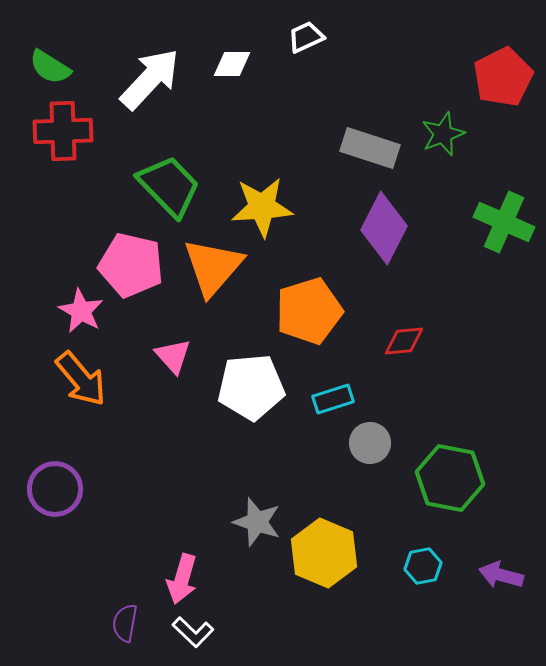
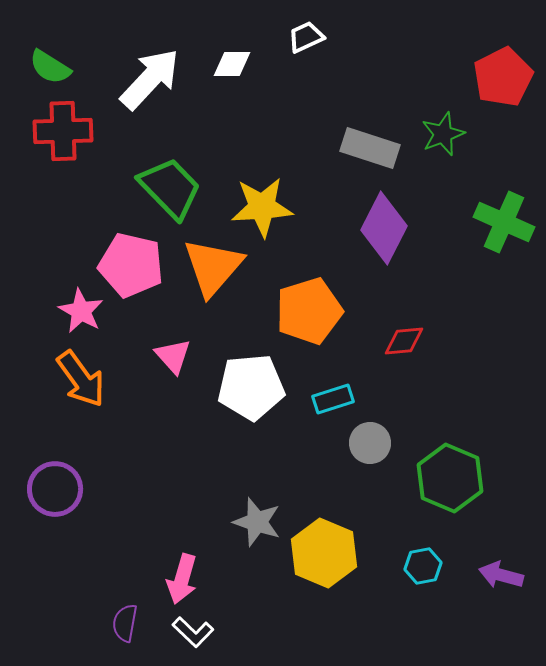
green trapezoid: moved 1 px right, 2 px down
orange arrow: rotated 4 degrees clockwise
green hexagon: rotated 12 degrees clockwise
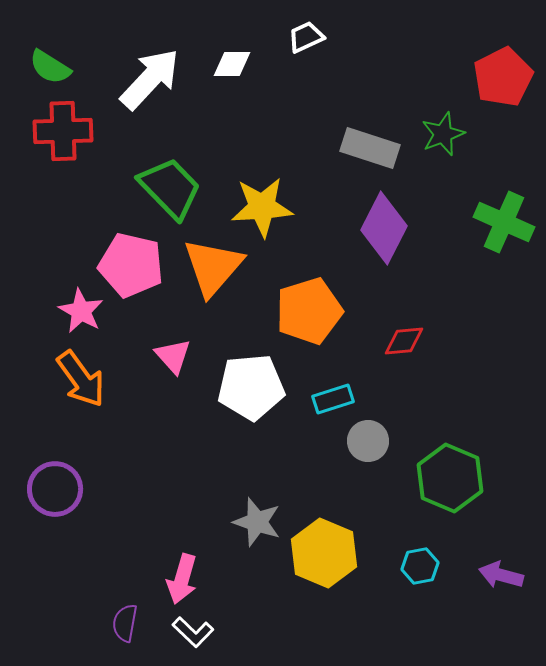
gray circle: moved 2 px left, 2 px up
cyan hexagon: moved 3 px left
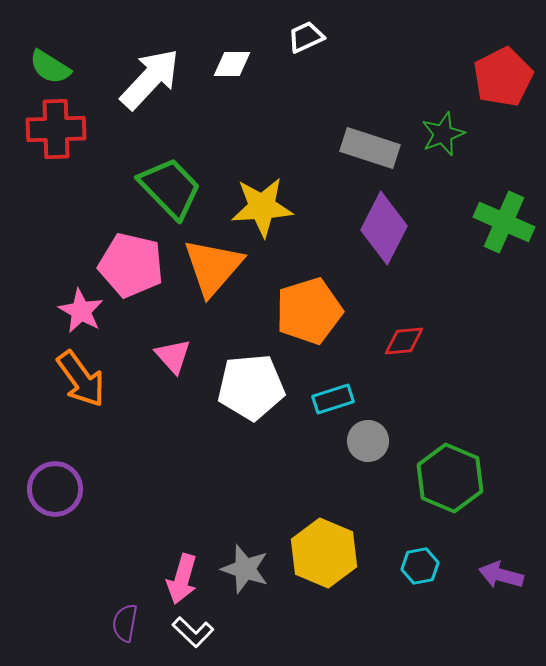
red cross: moved 7 px left, 2 px up
gray star: moved 12 px left, 47 px down
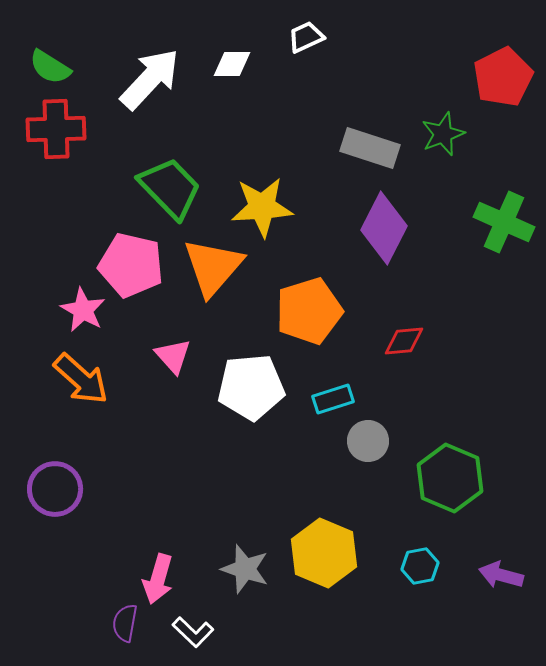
pink star: moved 2 px right, 1 px up
orange arrow: rotated 12 degrees counterclockwise
pink arrow: moved 24 px left
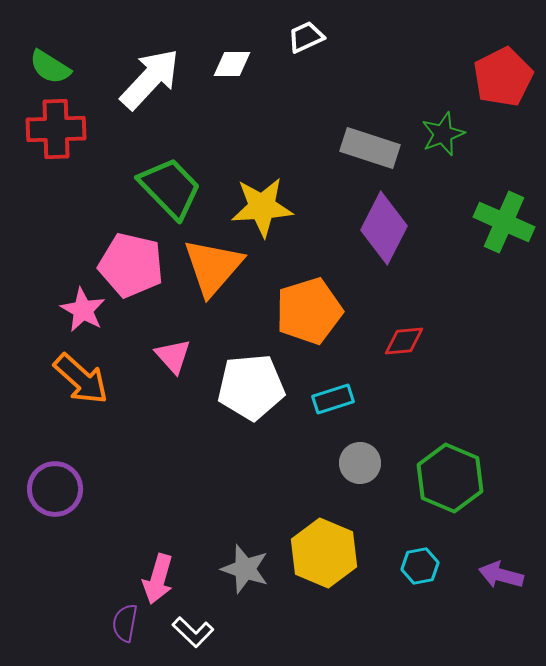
gray circle: moved 8 px left, 22 px down
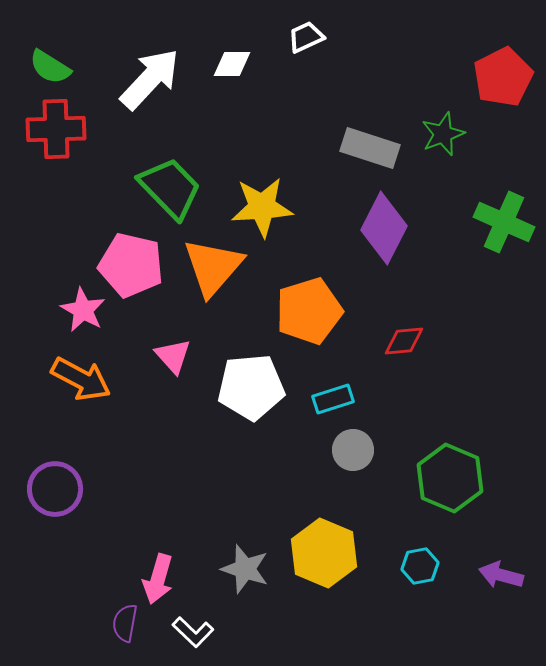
orange arrow: rotated 14 degrees counterclockwise
gray circle: moved 7 px left, 13 px up
